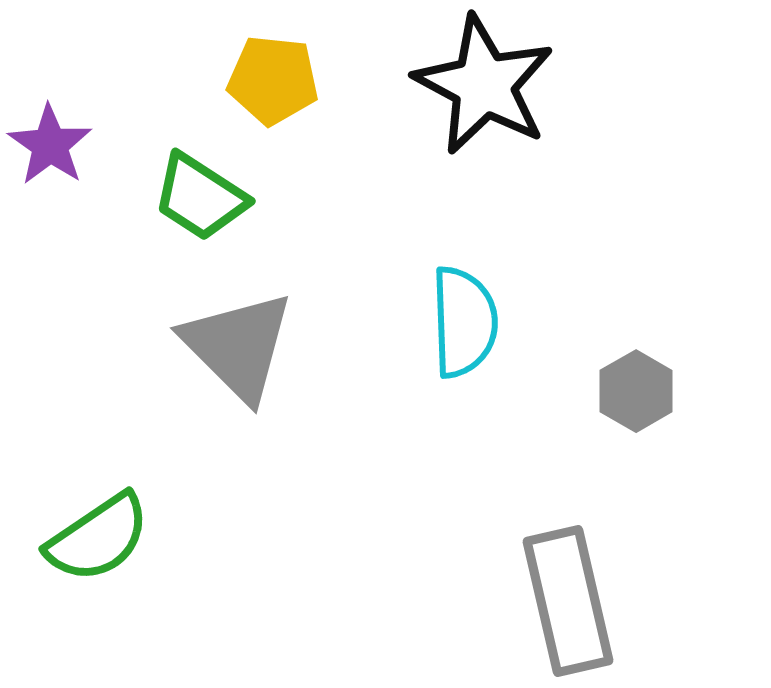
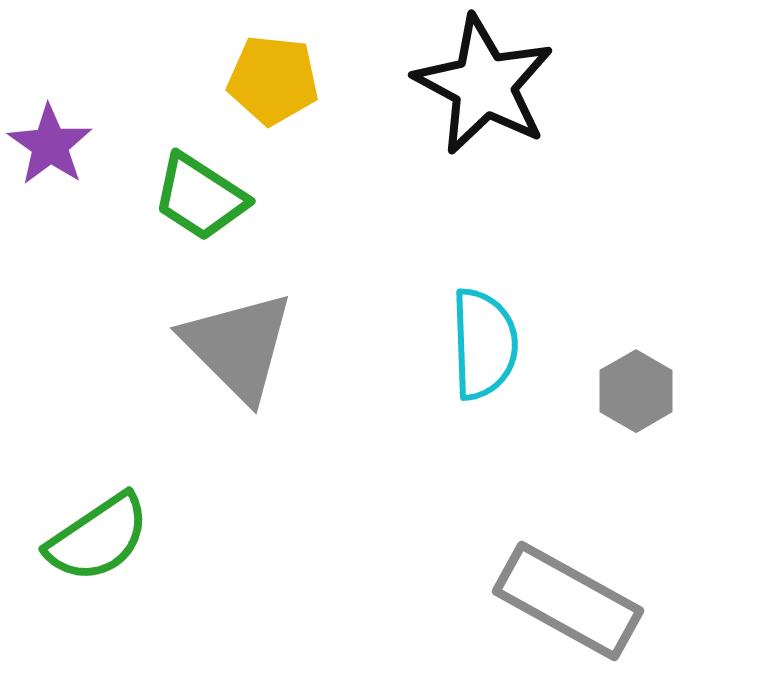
cyan semicircle: moved 20 px right, 22 px down
gray rectangle: rotated 48 degrees counterclockwise
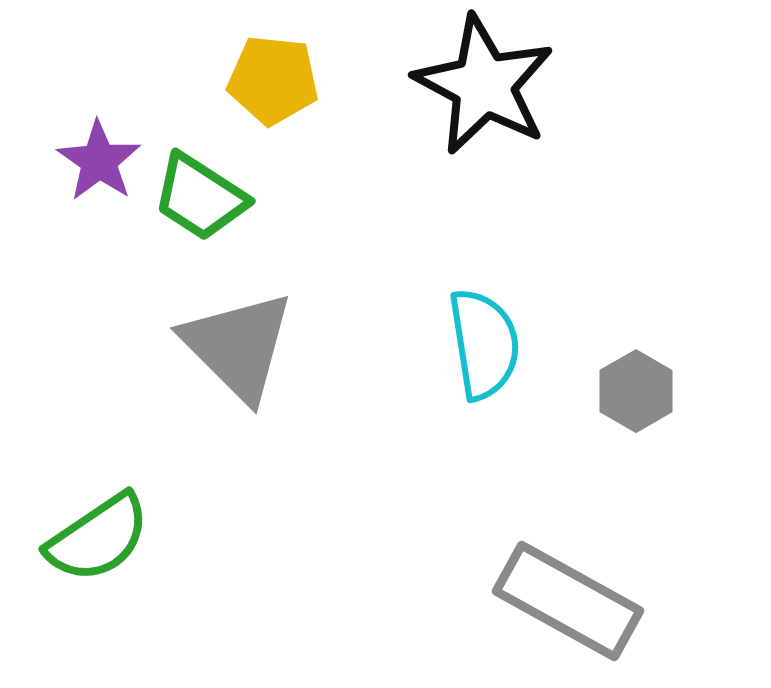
purple star: moved 49 px right, 16 px down
cyan semicircle: rotated 7 degrees counterclockwise
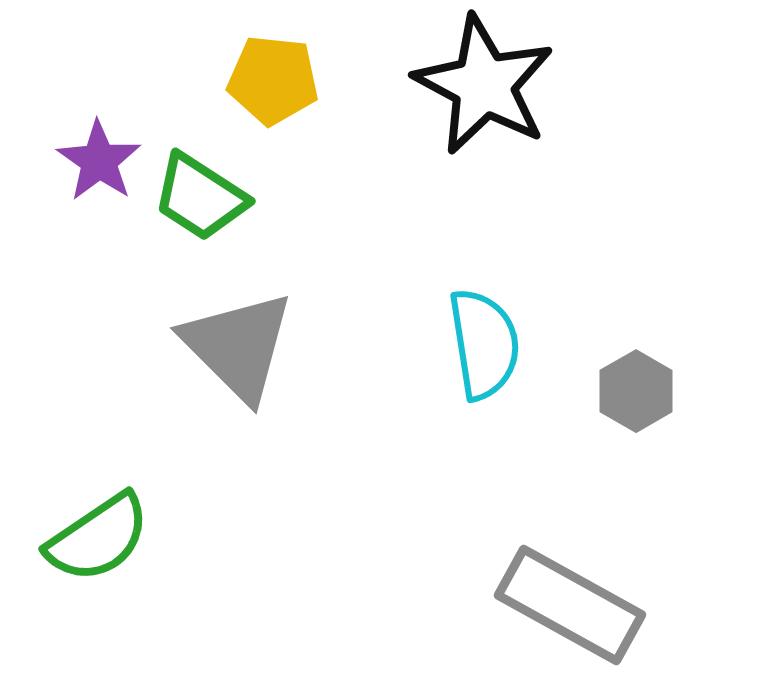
gray rectangle: moved 2 px right, 4 px down
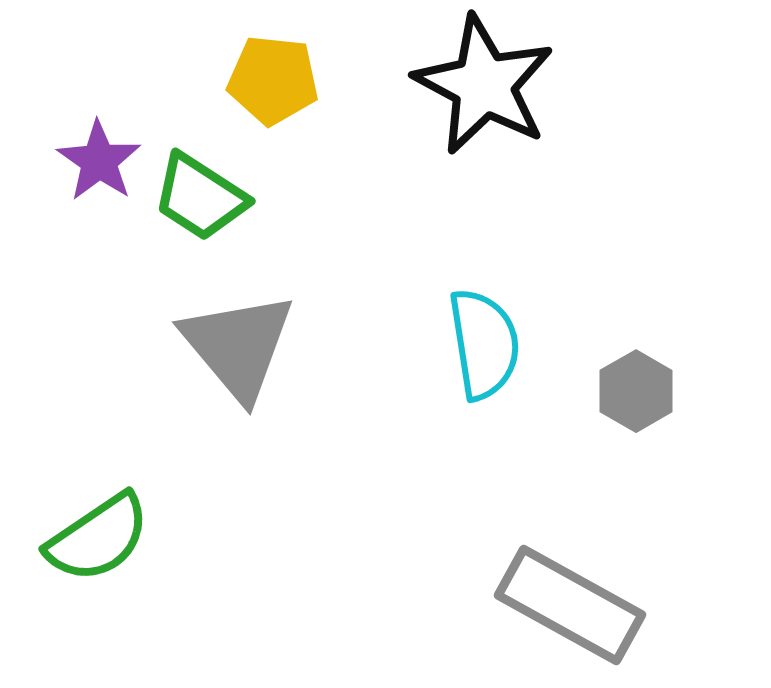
gray triangle: rotated 5 degrees clockwise
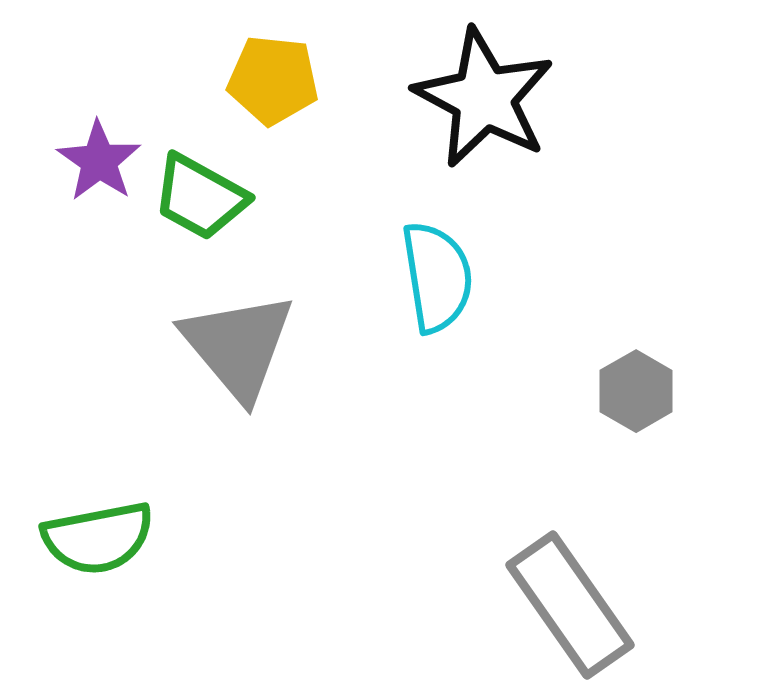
black star: moved 13 px down
green trapezoid: rotated 4 degrees counterclockwise
cyan semicircle: moved 47 px left, 67 px up
green semicircle: rotated 23 degrees clockwise
gray rectangle: rotated 26 degrees clockwise
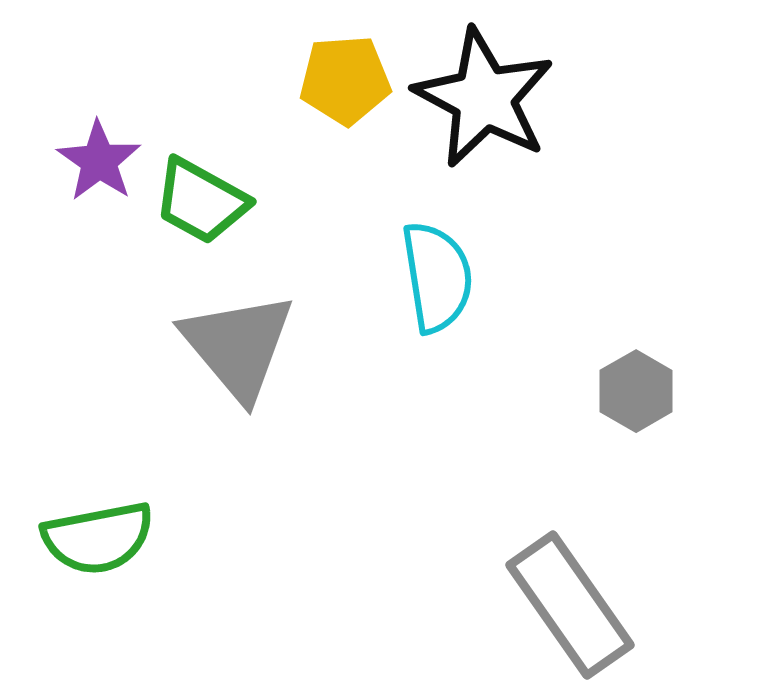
yellow pentagon: moved 72 px right; rotated 10 degrees counterclockwise
green trapezoid: moved 1 px right, 4 px down
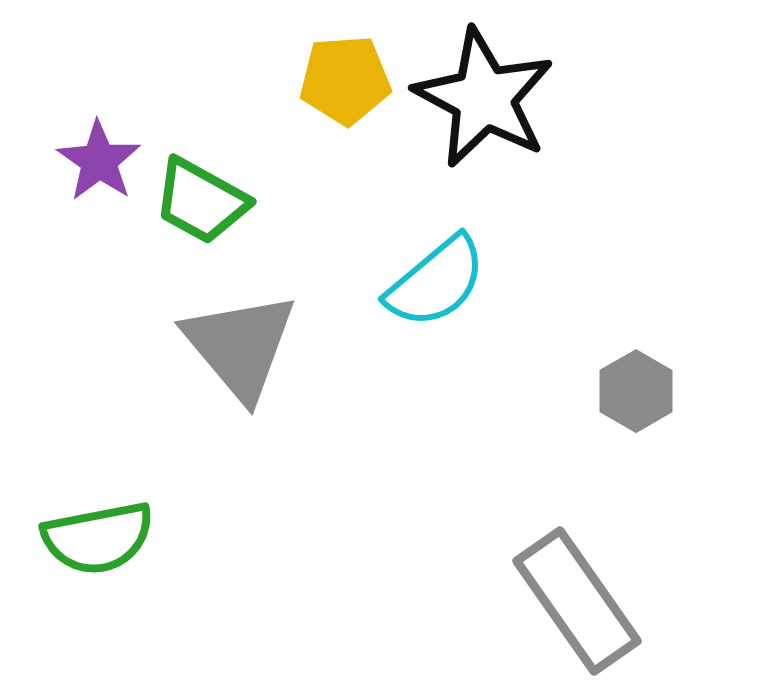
cyan semicircle: moved 1 px left, 5 px down; rotated 59 degrees clockwise
gray triangle: moved 2 px right
gray rectangle: moved 7 px right, 4 px up
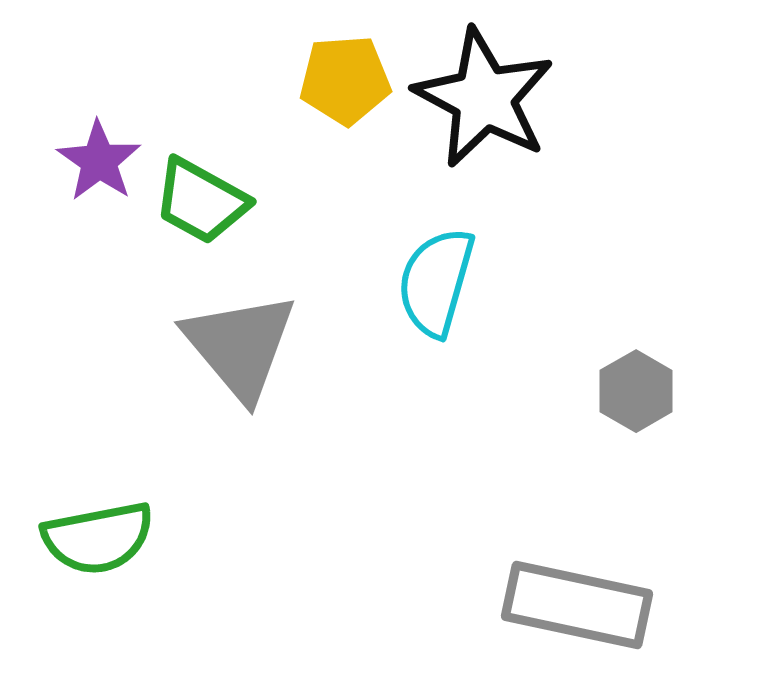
cyan semicircle: rotated 146 degrees clockwise
gray rectangle: moved 4 px down; rotated 43 degrees counterclockwise
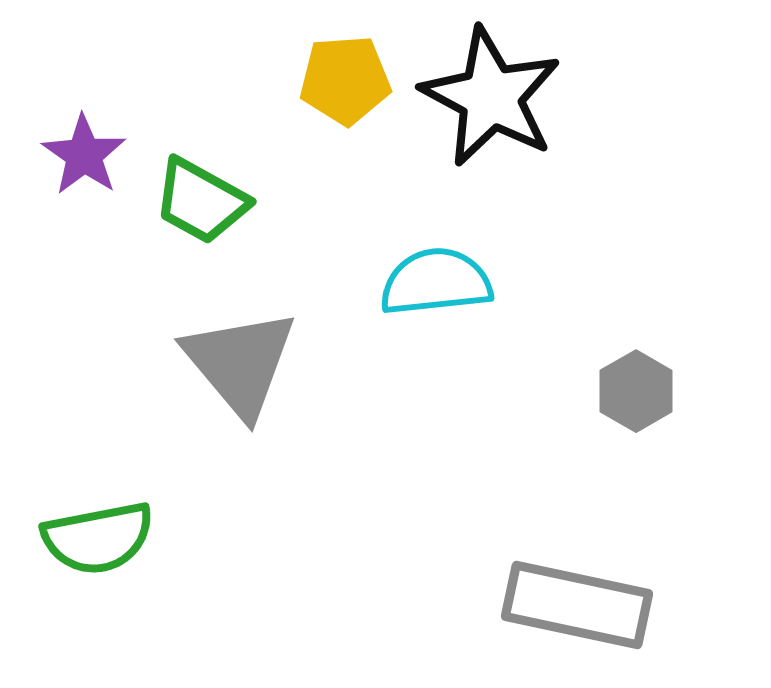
black star: moved 7 px right, 1 px up
purple star: moved 15 px left, 6 px up
cyan semicircle: rotated 68 degrees clockwise
gray triangle: moved 17 px down
